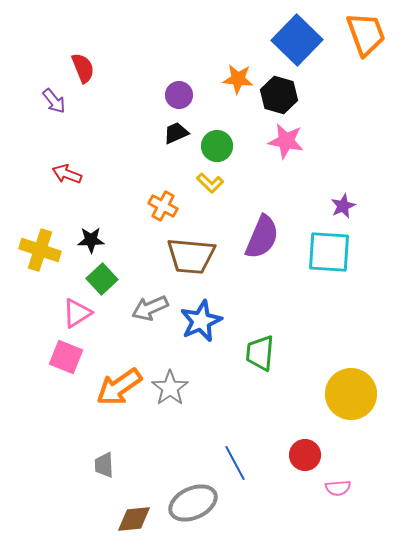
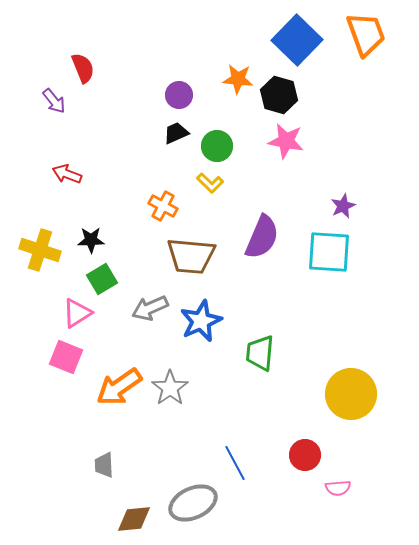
green square: rotated 12 degrees clockwise
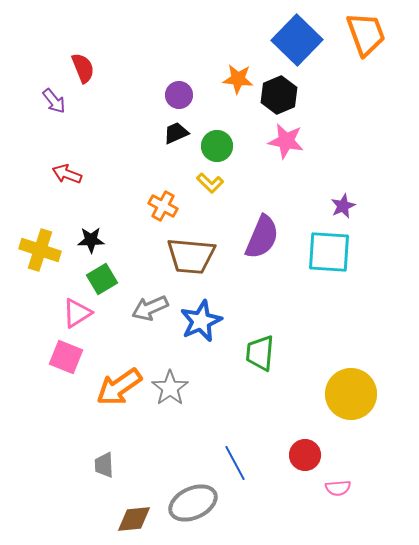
black hexagon: rotated 21 degrees clockwise
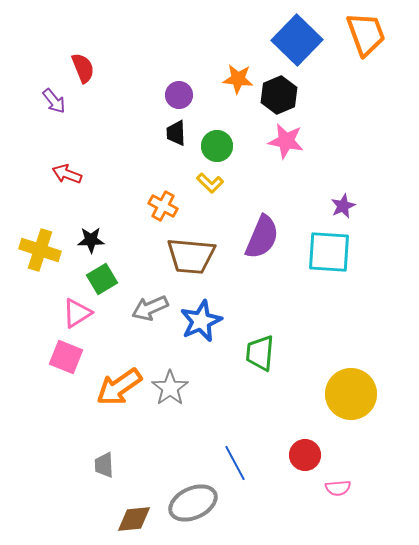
black trapezoid: rotated 68 degrees counterclockwise
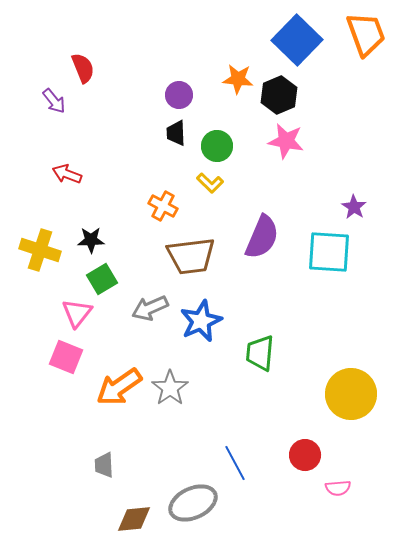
purple star: moved 11 px right, 1 px down; rotated 15 degrees counterclockwise
brown trapezoid: rotated 12 degrees counterclockwise
pink triangle: rotated 20 degrees counterclockwise
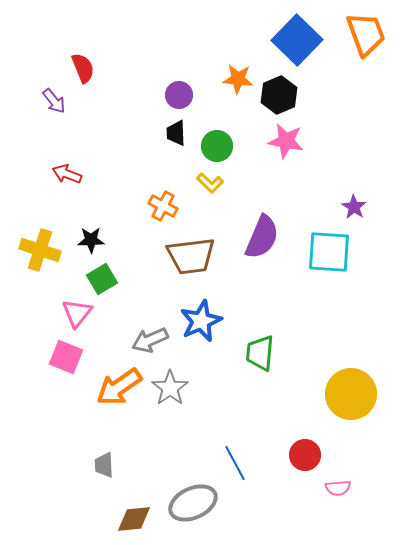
gray arrow: moved 32 px down
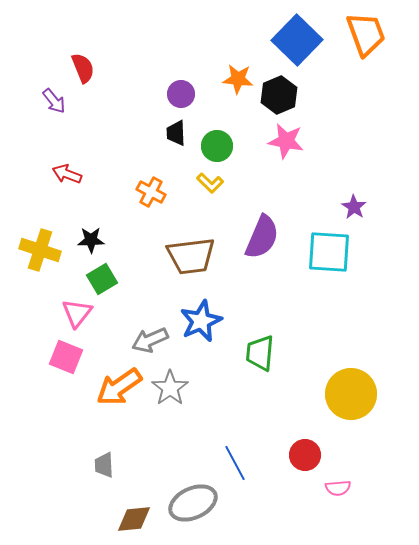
purple circle: moved 2 px right, 1 px up
orange cross: moved 12 px left, 14 px up
